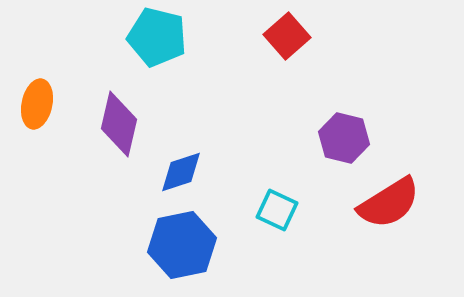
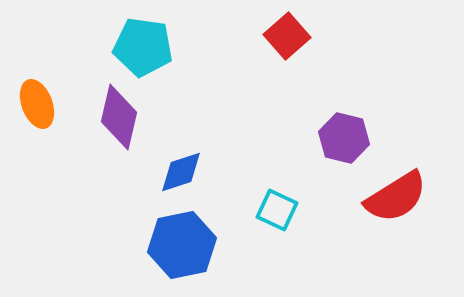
cyan pentagon: moved 14 px left, 10 px down; rotated 6 degrees counterclockwise
orange ellipse: rotated 33 degrees counterclockwise
purple diamond: moved 7 px up
red semicircle: moved 7 px right, 6 px up
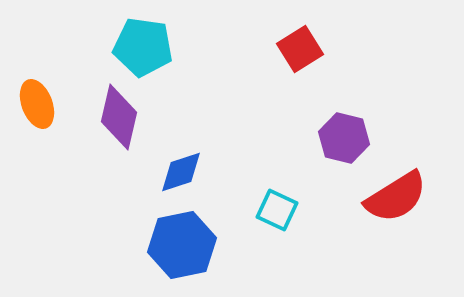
red square: moved 13 px right, 13 px down; rotated 9 degrees clockwise
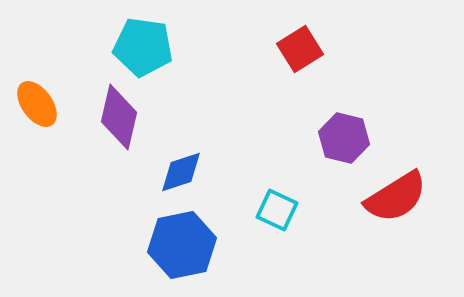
orange ellipse: rotated 15 degrees counterclockwise
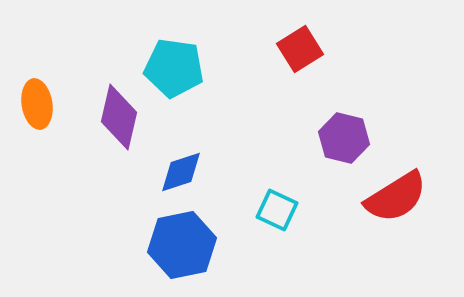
cyan pentagon: moved 31 px right, 21 px down
orange ellipse: rotated 27 degrees clockwise
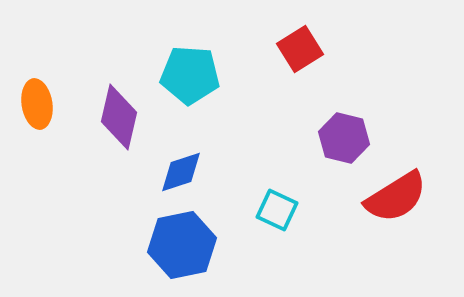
cyan pentagon: moved 16 px right, 7 px down; rotated 4 degrees counterclockwise
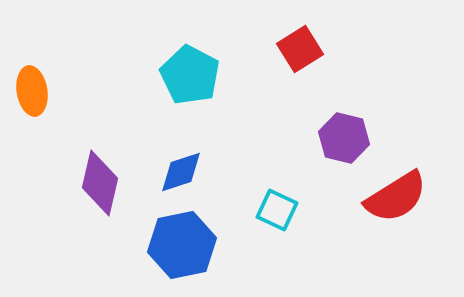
cyan pentagon: rotated 24 degrees clockwise
orange ellipse: moved 5 px left, 13 px up
purple diamond: moved 19 px left, 66 px down
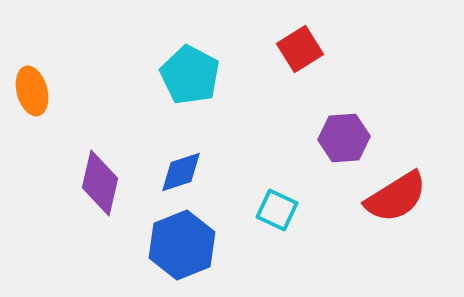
orange ellipse: rotated 6 degrees counterclockwise
purple hexagon: rotated 18 degrees counterclockwise
blue hexagon: rotated 10 degrees counterclockwise
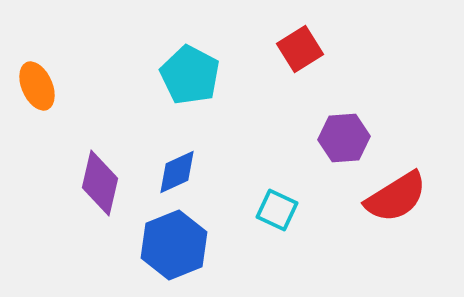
orange ellipse: moved 5 px right, 5 px up; rotated 9 degrees counterclockwise
blue diamond: moved 4 px left; rotated 6 degrees counterclockwise
blue hexagon: moved 8 px left
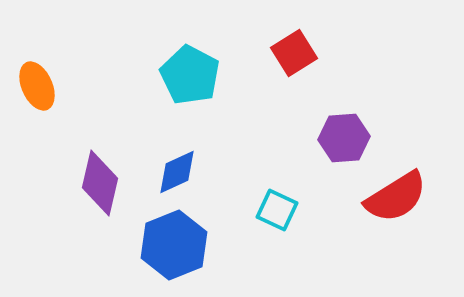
red square: moved 6 px left, 4 px down
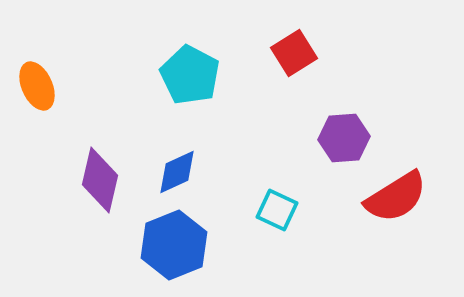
purple diamond: moved 3 px up
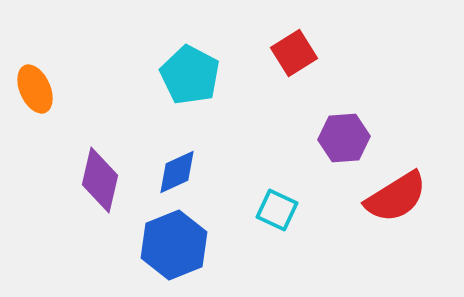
orange ellipse: moved 2 px left, 3 px down
